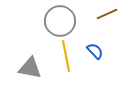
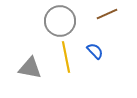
yellow line: moved 1 px down
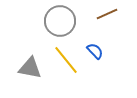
yellow line: moved 3 px down; rotated 28 degrees counterclockwise
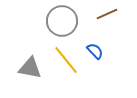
gray circle: moved 2 px right
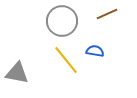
blue semicircle: rotated 36 degrees counterclockwise
gray triangle: moved 13 px left, 5 px down
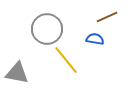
brown line: moved 3 px down
gray circle: moved 15 px left, 8 px down
blue semicircle: moved 12 px up
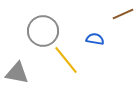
brown line: moved 16 px right, 3 px up
gray circle: moved 4 px left, 2 px down
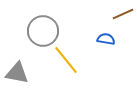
blue semicircle: moved 11 px right
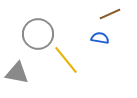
brown line: moved 13 px left
gray circle: moved 5 px left, 3 px down
blue semicircle: moved 6 px left, 1 px up
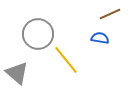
gray triangle: rotated 30 degrees clockwise
